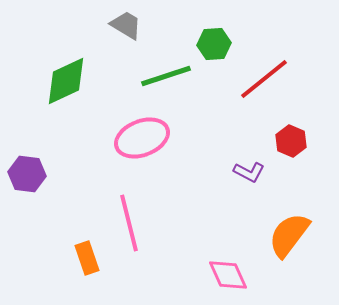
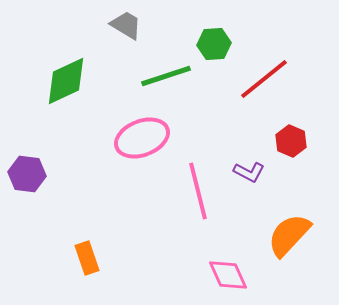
pink line: moved 69 px right, 32 px up
orange semicircle: rotated 6 degrees clockwise
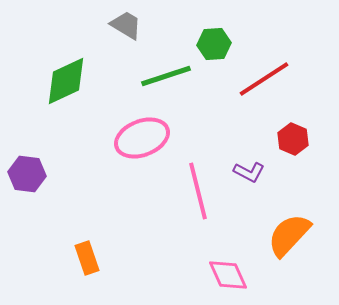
red line: rotated 6 degrees clockwise
red hexagon: moved 2 px right, 2 px up
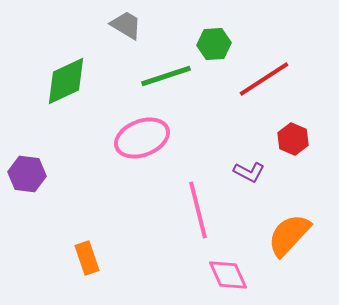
pink line: moved 19 px down
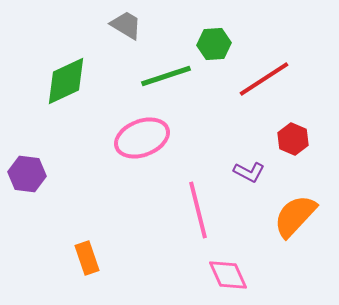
orange semicircle: moved 6 px right, 19 px up
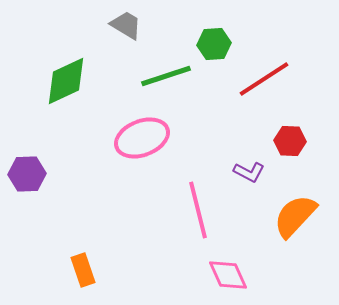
red hexagon: moved 3 px left, 2 px down; rotated 20 degrees counterclockwise
purple hexagon: rotated 9 degrees counterclockwise
orange rectangle: moved 4 px left, 12 px down
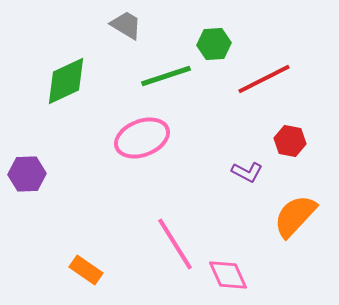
red line: rotated 6 degrees clockwise
red hexagon: rotated 8 degrees clockwise
purple L-shape: moved 2 px left
pink line: moved 23 px left, 34 px down; rotated 18 degrees counterclockwise
orange rectangle: moved 3 px right; rotated 36 degrees counterclockwise
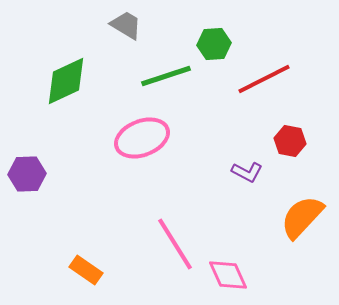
orange semicircle: moved 7 px right, 1 px down
